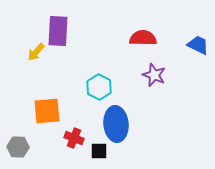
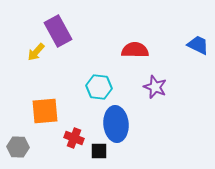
purple rectangle: rotated 32 degrees counterclockwise
red semicircle: moved 8 px left, 12 px down
purple star: moved 1 px right, 12 px down
cyan hexagon: rotated 20 degrees counterclockwise
orange square: moved 2 px left
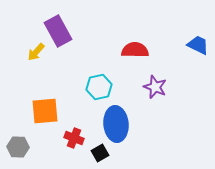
cyan hexagon: rotated 20 degrees counterclockwise
black square: moved 1 px right, 2 px down; rotated 30 degrees counterclockwise
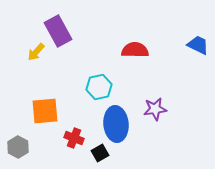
purple star: moved 22 px down; rotated 30 degrees counterclockwise
gray hexagon: rotated 25 degrees clockwise
